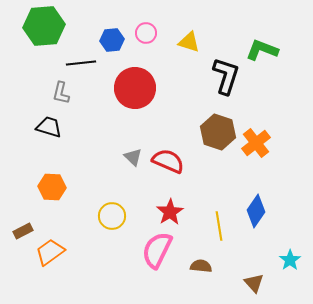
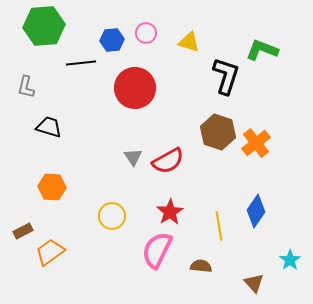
gray L-shape: moved 35 px left, 6 px up
gray triangle: rotated 12 degrees clockwise
red semicircle: rotated 128 degrees clockwise
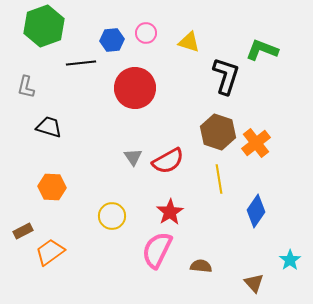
green hexagon: rotated 15 degrees counterclockwise
yellow line: moved 47 px up
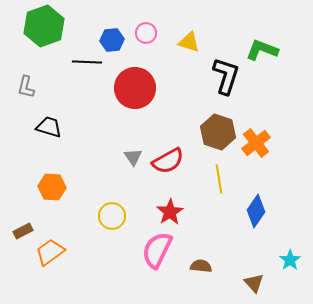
black line: moved 6 px right, 1 px up; rotated 8 degrees clockwise
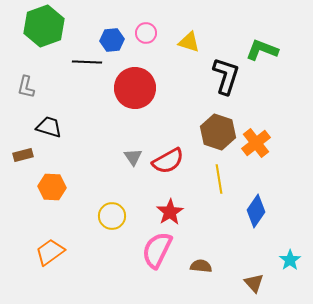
brown rectangle: moved 76 px up; rotated 12 degrees clockwise
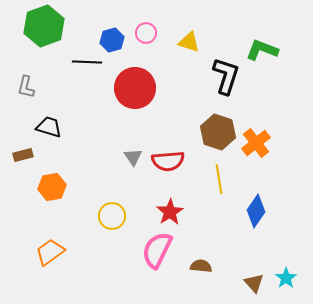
blue hexagon: rotated 10 degrees counterclockwise
red semicircle: rotated 24 degrees clockwise
orange hexagon: rotated 12 degrees counterclockwise
cyan star: moved 4 px left, 18 px down
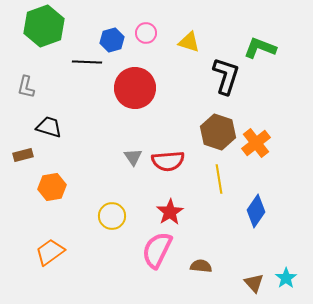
green L-shape: moved 2 px left, 2 px up
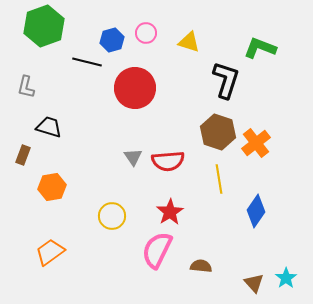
black line: rotated 12 degrees clockwise
black L-shape: moved 4 px down
brown rectangle: rotated 54 degrees counterclockwise
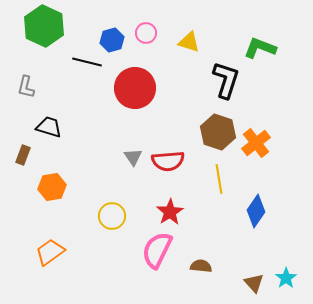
green hexagon: rotated 15 degrees counterclockwise
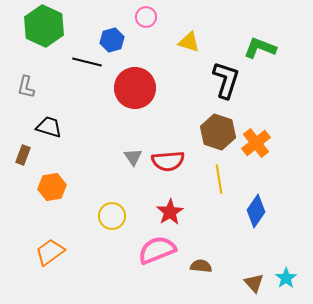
pink circle: moved 16 px up
pink semicircle: rotated 42 degrees clockwise
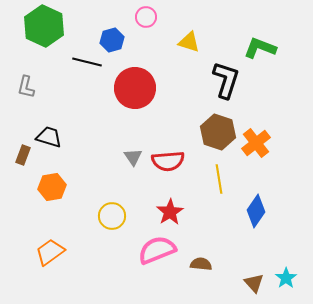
black trapezoid: moved 10 px down
brown semicircle: moved 2 px up
